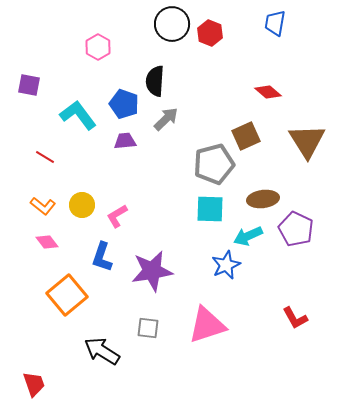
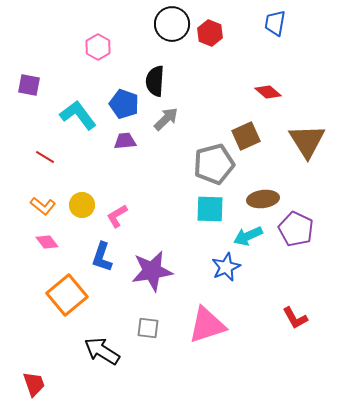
blue star: moved 2 px down
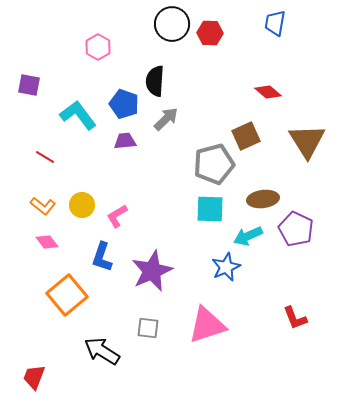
red hexagon: rotated 20 degrees counterclockwise
purple star: rotated 15 degrees counterclockwise
red L-shape: rotated 8 degrees clockwise
red trapezoid: moved 7 px up; rotated 140 degrees counterclockwise
